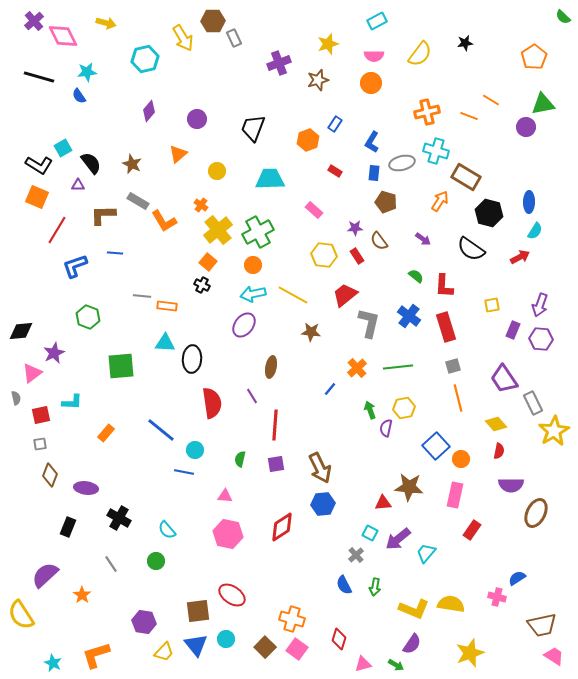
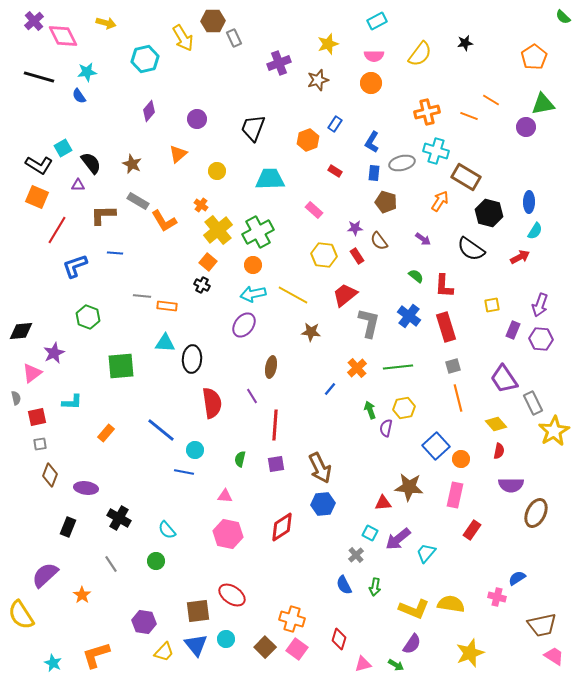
red square at (41, 415): moved 4 px left, 2 px down
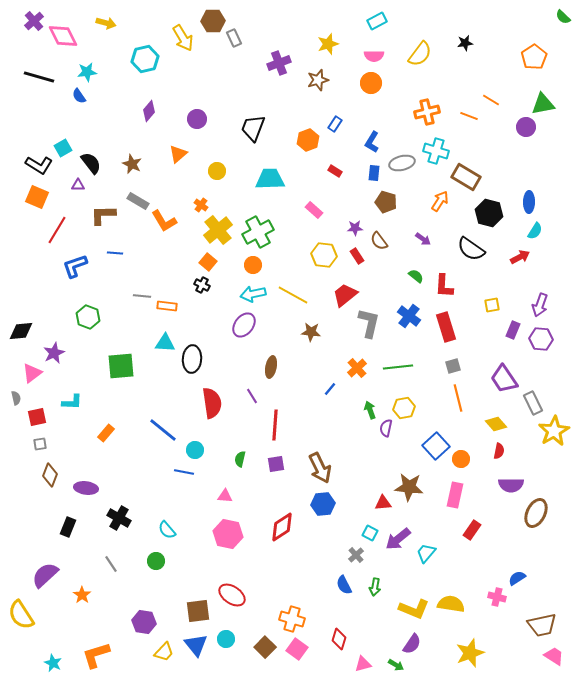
blue line at (161, 430): moved 2 px right
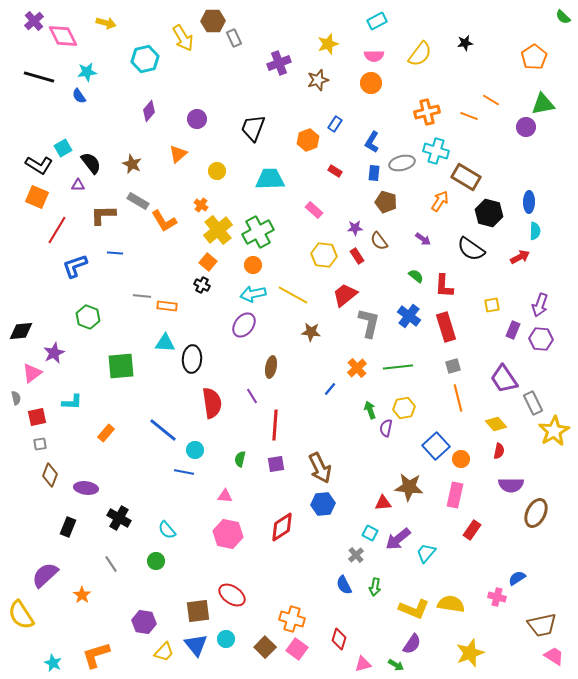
cyan semicircle at (535, 231): rotated 30 degrees counterclockwise
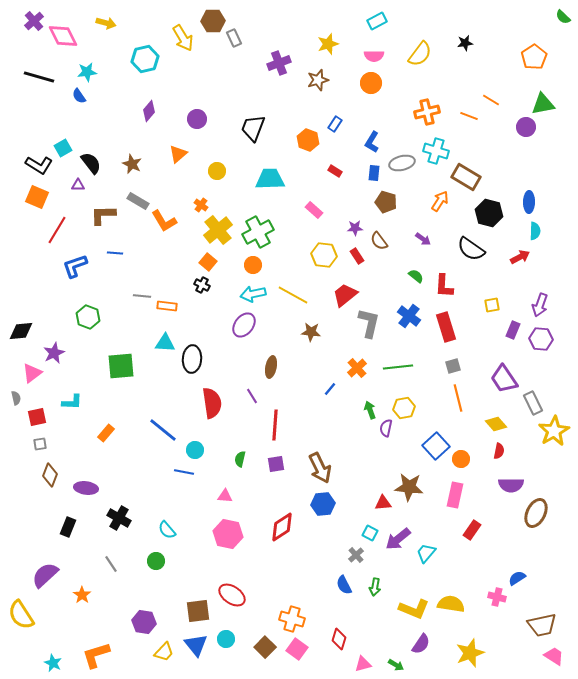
orange hexagon at (308, 140): rotated 20 degrees counterclockwise
purple semicircle at (412, 644): moved 9 px right
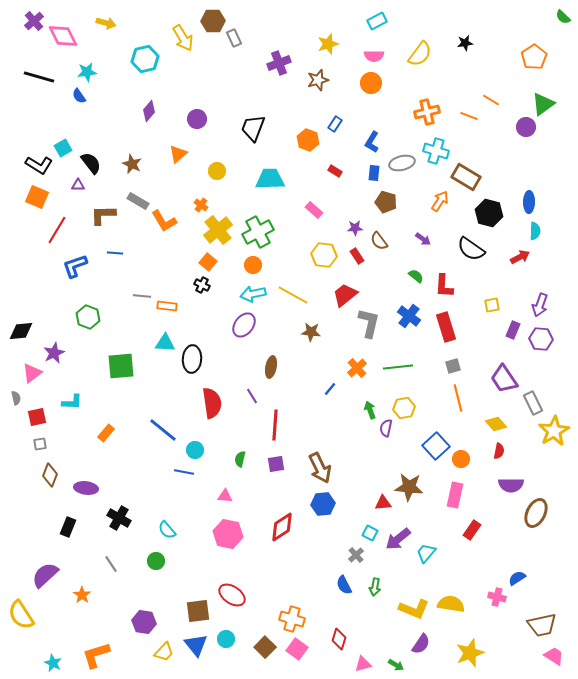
green triangle at (543, 104): rotated 25 degrees counterclockwise
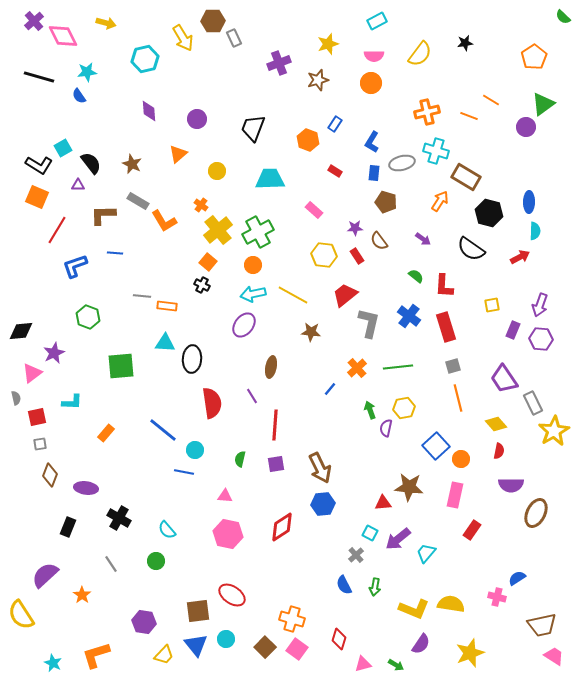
purple diamond at (149, 111): rotated 45 degrees counterclockwise
yellow trapezoid at (164, 652): moved 3 px down
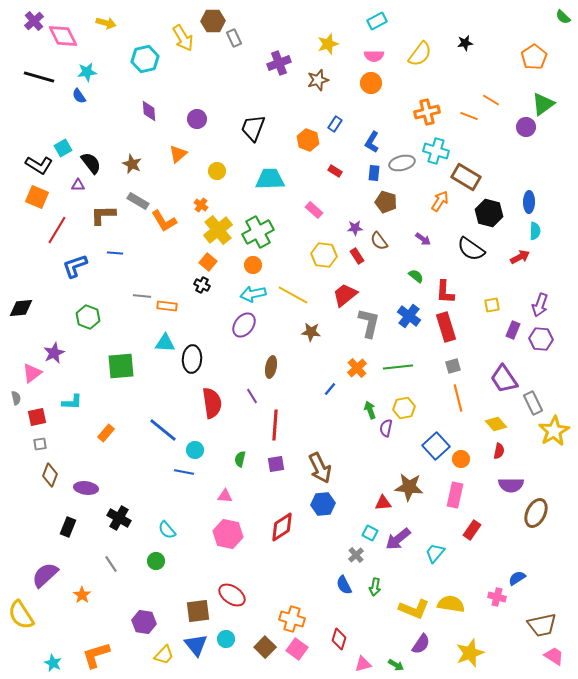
red L-shape at (444, 286): moved 1 px right, 6 px down
black diamond at (21, 331): moved 23 px up
cyan trapezoid at (426, 553): moved 9 px right
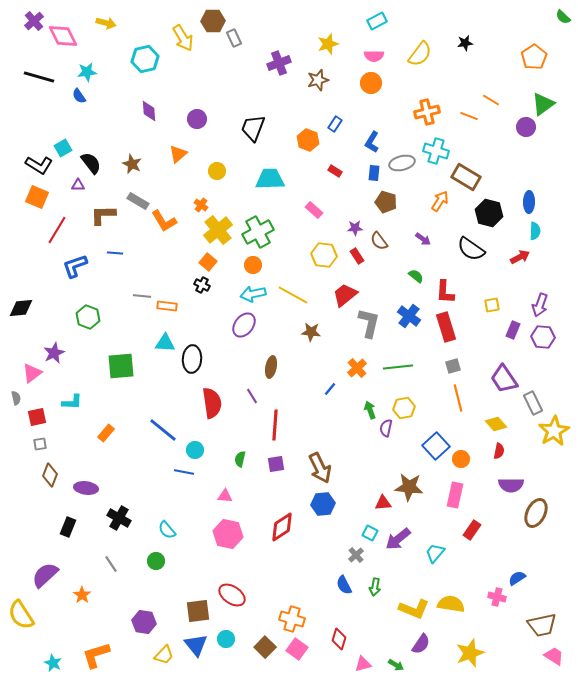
purple hexagon at (541, 339): moved 2 px right, 2 px up
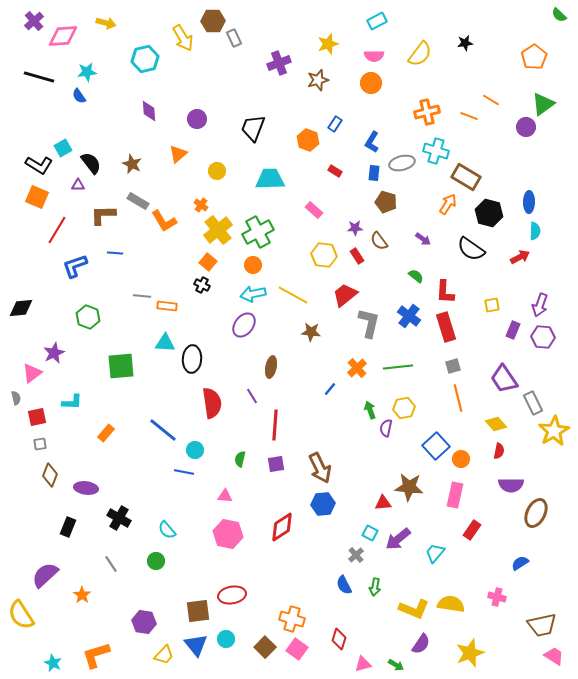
green semicircle at (563, 17): moved 4 px left, 2 px up
pink diamond at (63, 36): rotated 68 degrees counterclockwise
orange arrow at (440, 201): moved 8 px right, 3 px down
blue semicircle at (517, 578): moved 3 px right, 15 px up
red ellipse at (232, 595): rotated 44 degrees counterclockwise
